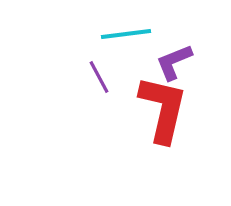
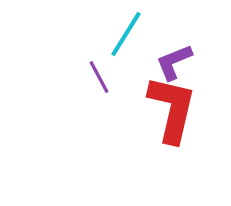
cyan line: rotated 51 degrees counterclockwise
red L-shape: moved 9 px right
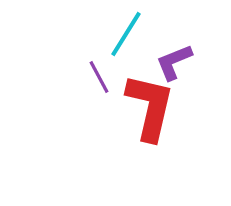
red L-shape: moved 22 px left, 2 px up
